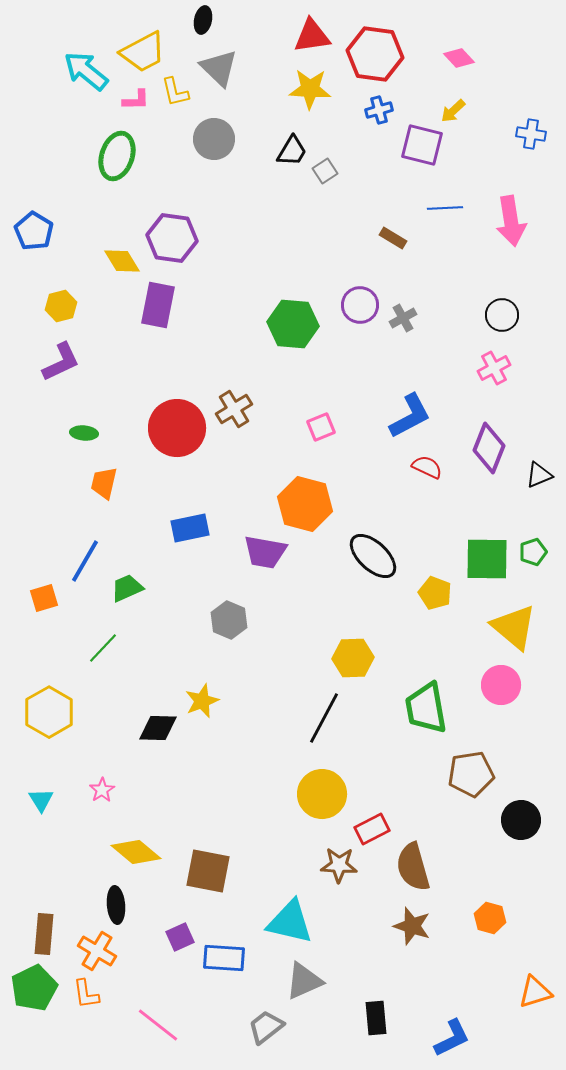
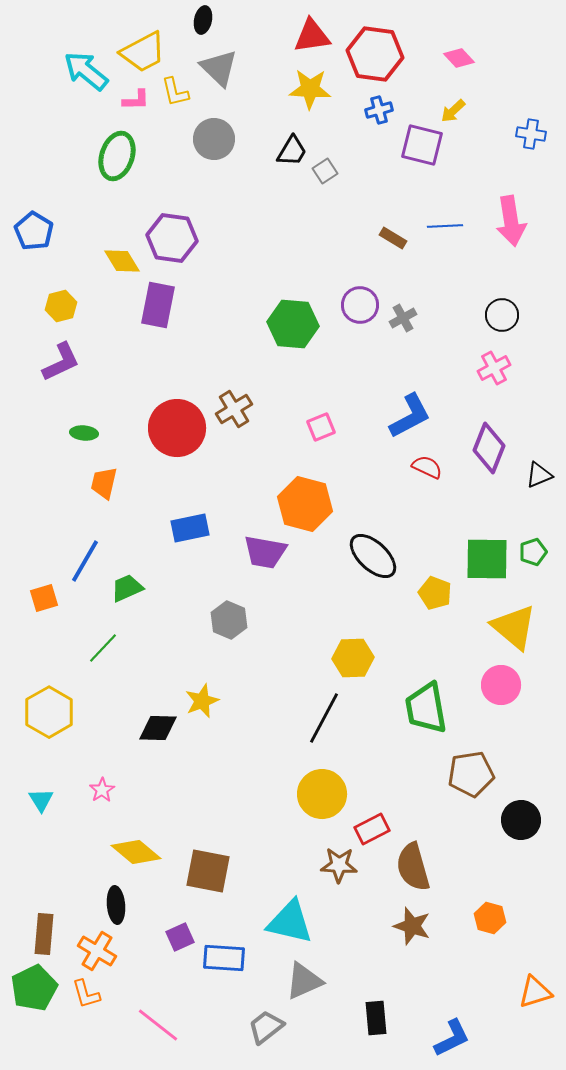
blue line at (445, 208): moved 18 px down
orange L-shape at (86, 994): rotated 8 degrees counterclockwise
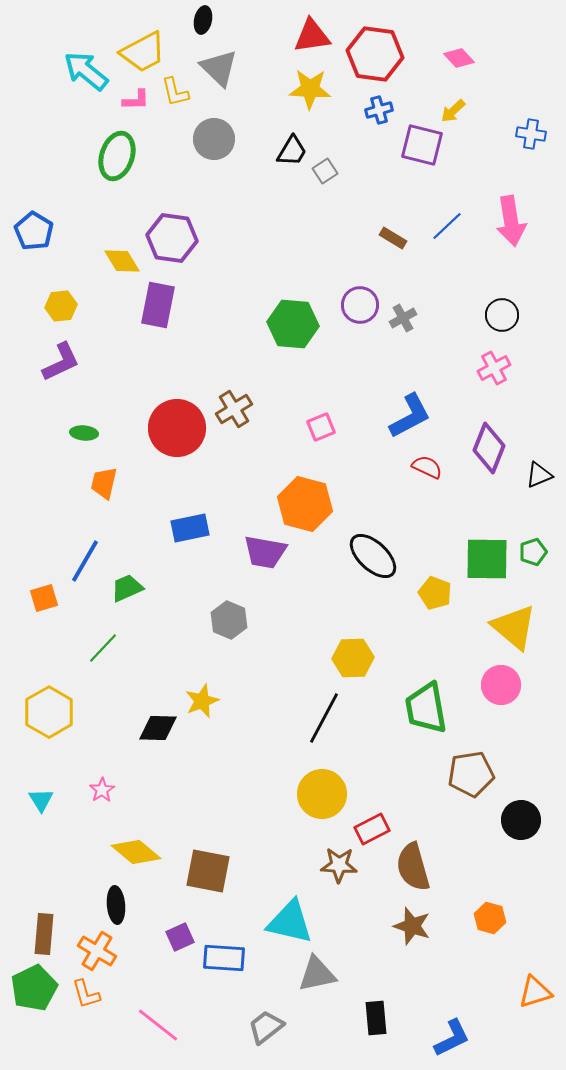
blue line at (445, 226): moved 2 px right; rotated 40 degrees counterclockwise
yellow hexagon at (61, 306): rotated 8 degrees clockwise
gray triangle at (304, 981): moved 13 px right, 7 px up; rotated 12 degrees clockwise
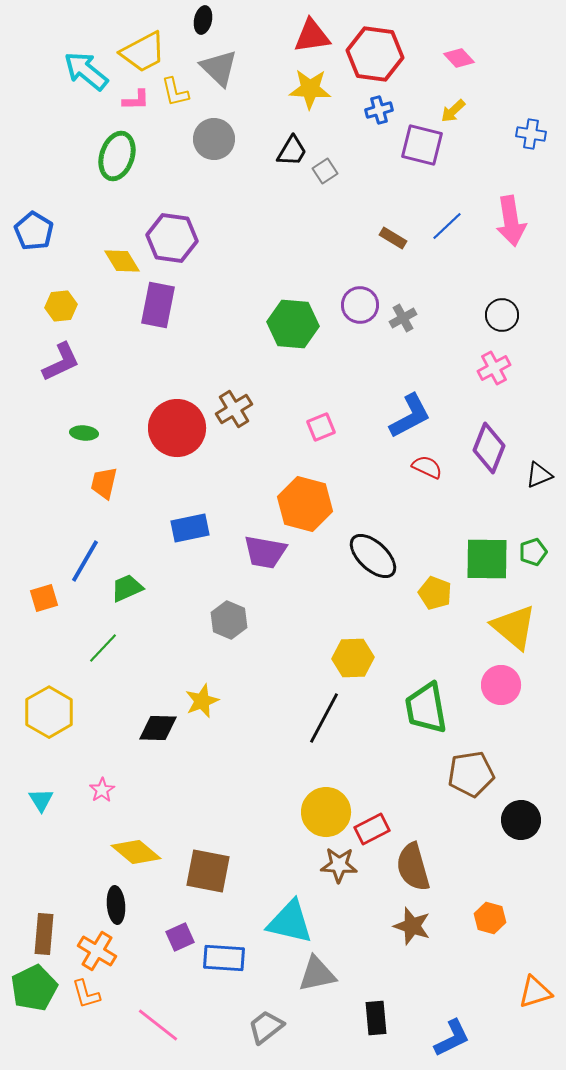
yellow circle at (322, 794): moved 4 px right, 18 px down
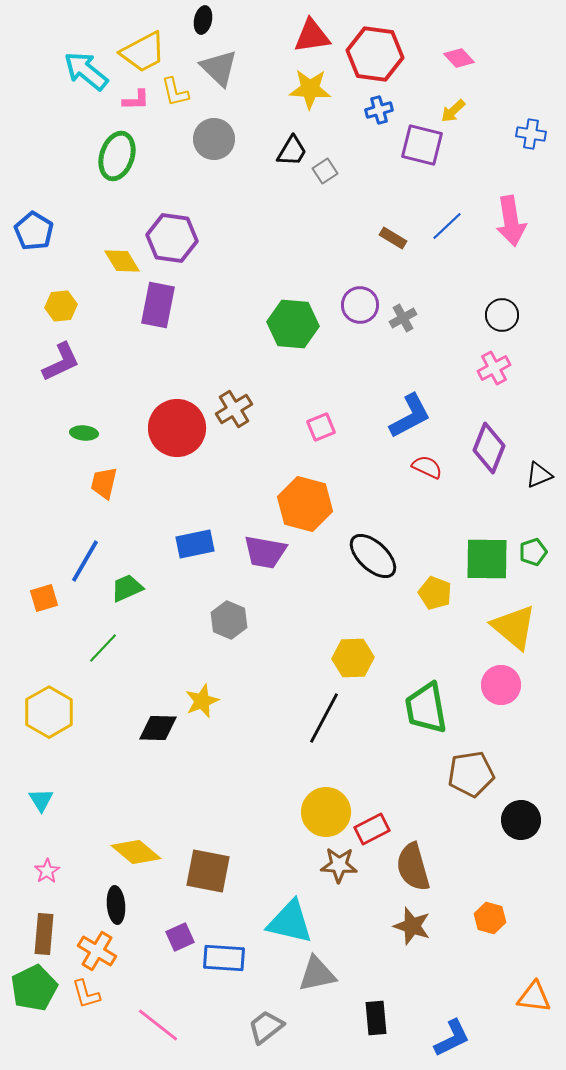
blue rectangle at (190, 528): moved 5 px right, 16 px down
pink star at (102, 790): moved 55 px left, 81 px down
orange triangle at (535, 992): moved 1 px left, 5 px down; rotated 24 degrees clockwise
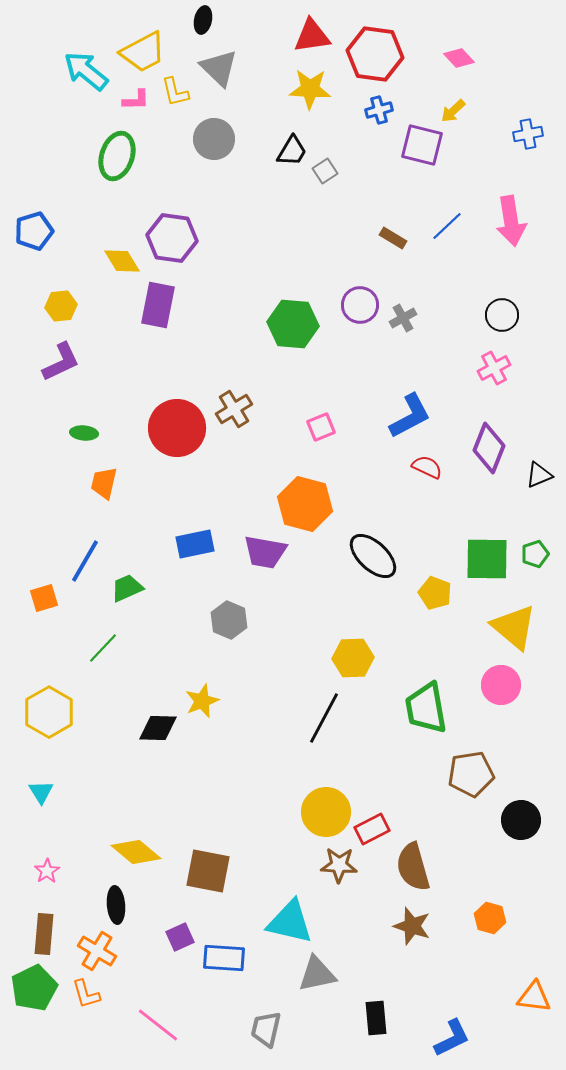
blue cross at (531, 134): moved 3 px left; rotated 20 degrees counterclockwise
blue pentagon at (34, 231): rotated 24 degrees clockwise
green pentagon at (533, 552): moved 2 px right, 2 px down
cyan triangle at (41, 800): moved 8 px up
gray trapezoid at (266, 1027): moved 2 px down; rotated 39 degrees counterclockwise
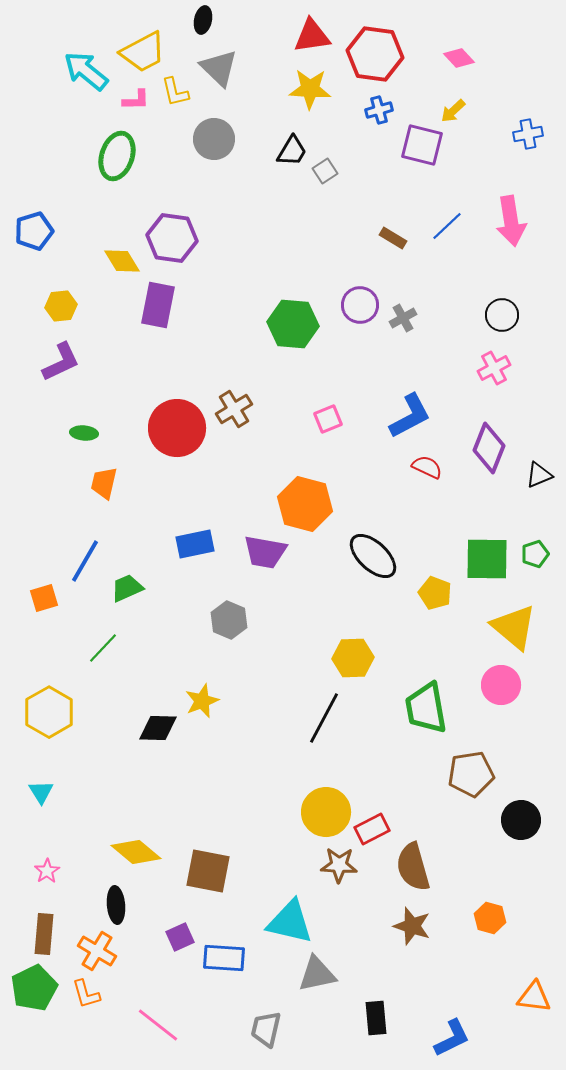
pink square at (321, 427): moved 7 px right, 8 px up
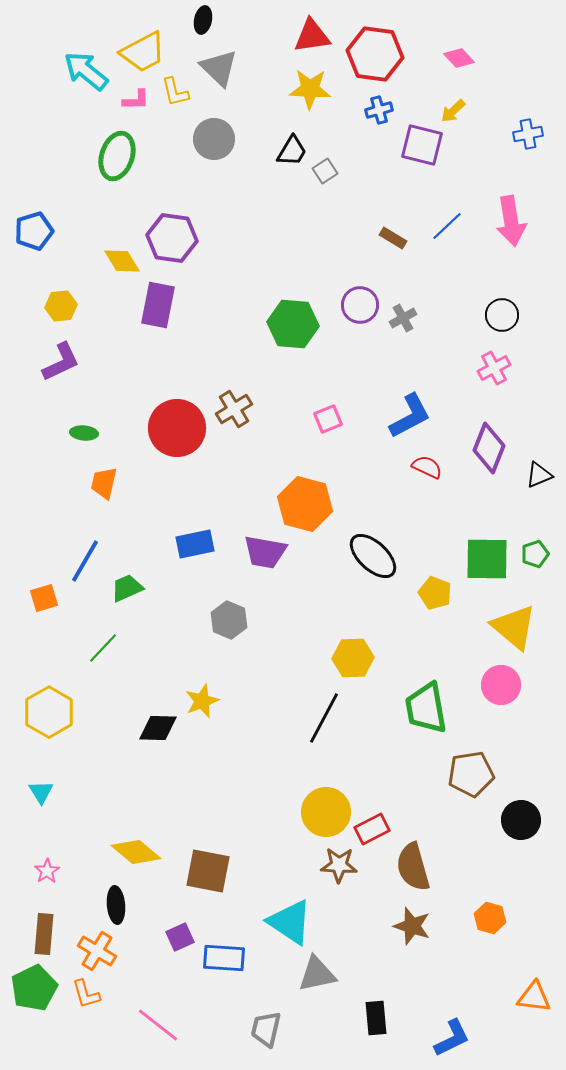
cyan triangle at (290, 922): rotated 21 degrees clockwise
